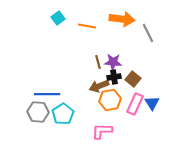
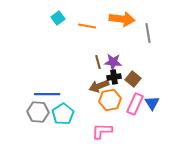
gray line: rotated 18 degrees clockwise
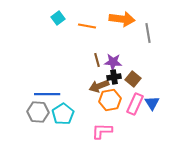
brown line: moved 1 px left, 2 px up
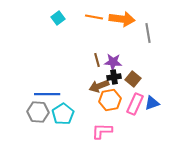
orange line: moved 7 px right, 9 px up
blue triangle: rotated 42 degrees clockwise
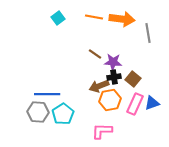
brown line: moved 2 px left, 6 px up; rotated 40 degrees counterclockwise
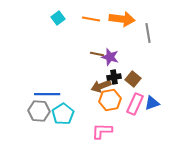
orange line: moved 3 px left, 2 px down
brown line: moved 2 px right; rotated 24 degrees counterclockwise
purple star: moved 3 px left, 5 px up; rotated 12 degrees clockwise
brown arrow: moved 2 px right
gray hexagon: moved 1 px right, 1 px up
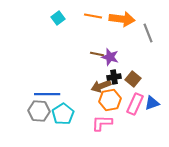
orange line: moved 2 px right, 3 px up
gray line: rotated 12 degrees counterclockwise
pink L-shape: moved 8 px up
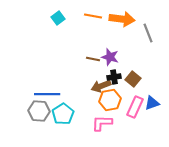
brown line: moved 4 px left, 5 px down
pink rectangle: moved 3 px down
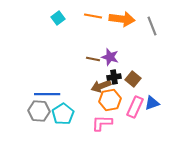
gray line: moved 4 px right, 7 px up
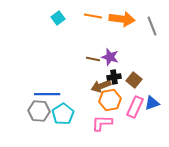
brown square: moved 1 px right, 1 px down
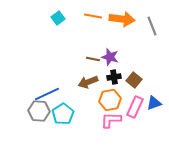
brown arrow: moved 13 px left, 4 px up
blue line: rotated 25 degrees counterclockwise
blue triangle: moved 2 px right
pink L-shape: moved 9 px right, 3 px up
